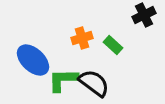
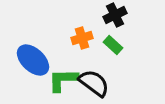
black cross: moved 29 px left
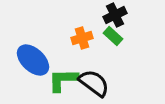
green rectangle: moved 9 px up
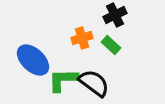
green rectangle: moved 2 px left, 9 px down
